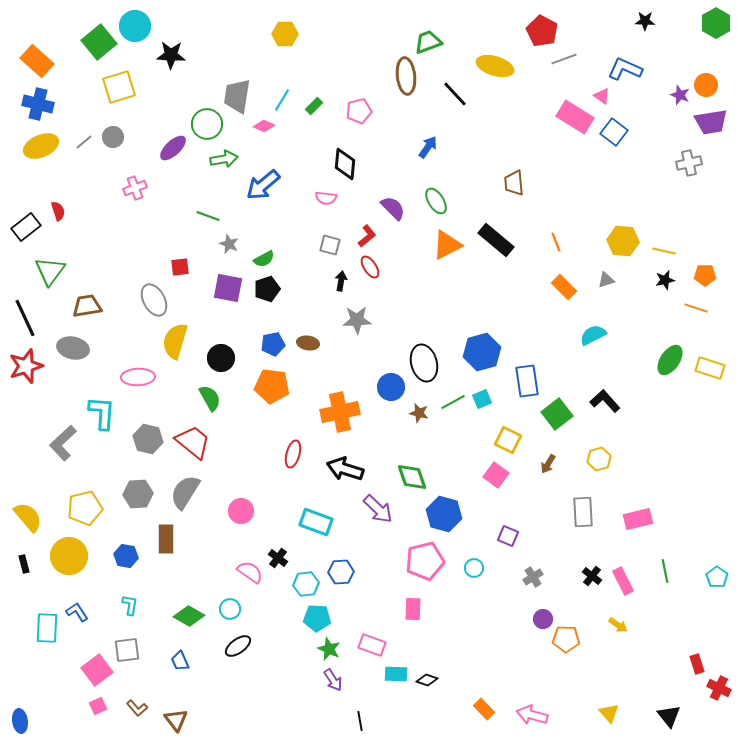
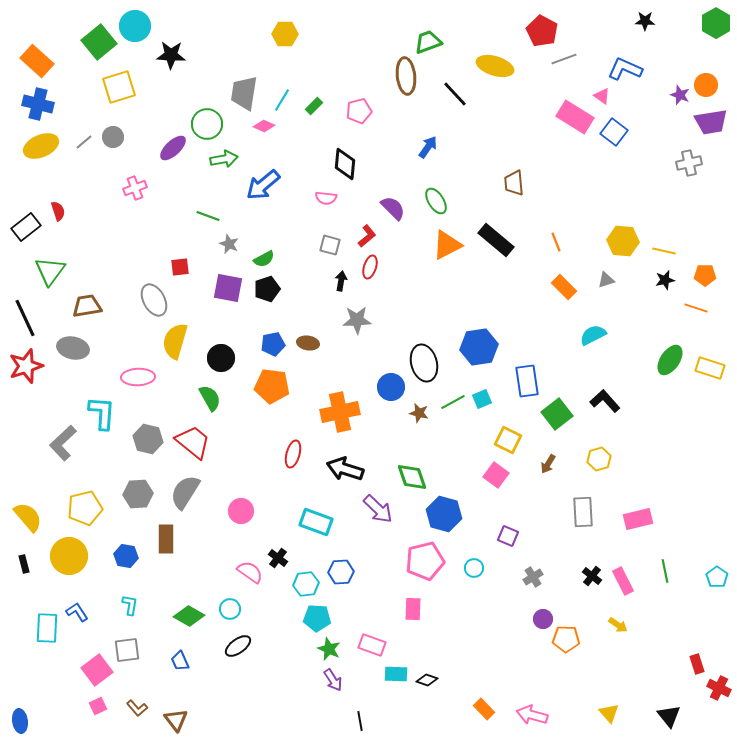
gray trapezoid at (237, 96): moved 7 px right, 3 px up
red ellipse at (370, 267): rotated 50 degrees clockwise
blue hexagon at (482, 352): moved 3 px left, 5 px up; rotated 6 degrees clockwise
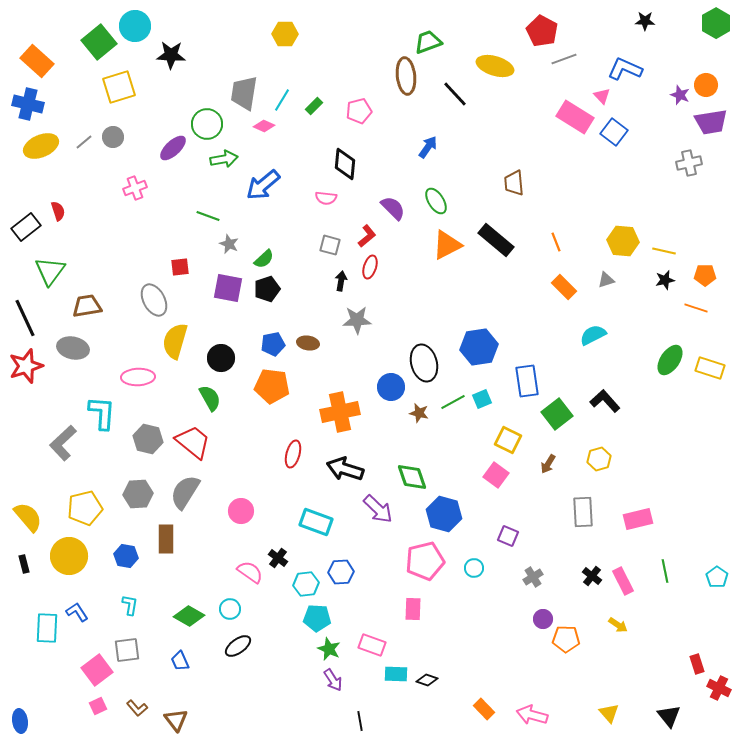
pink triangle at (602, 96): rotated 12 degrees clockwise
blue cross at (38, 104): moved 10 px left
green semicircle at (264, 259): rotated 15 degrees counterclockwise
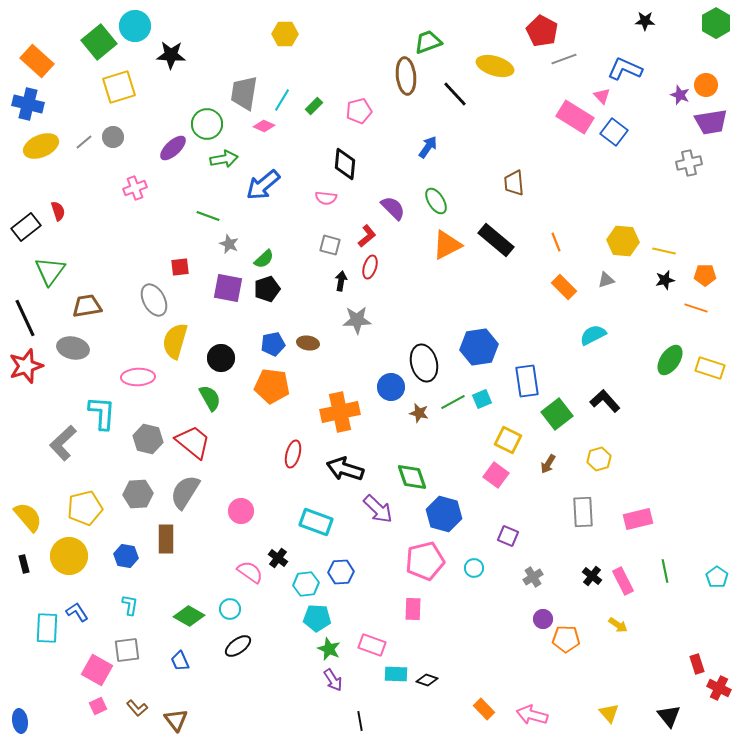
pink square at (97, 670): rotated 24 degrees counterclockwise
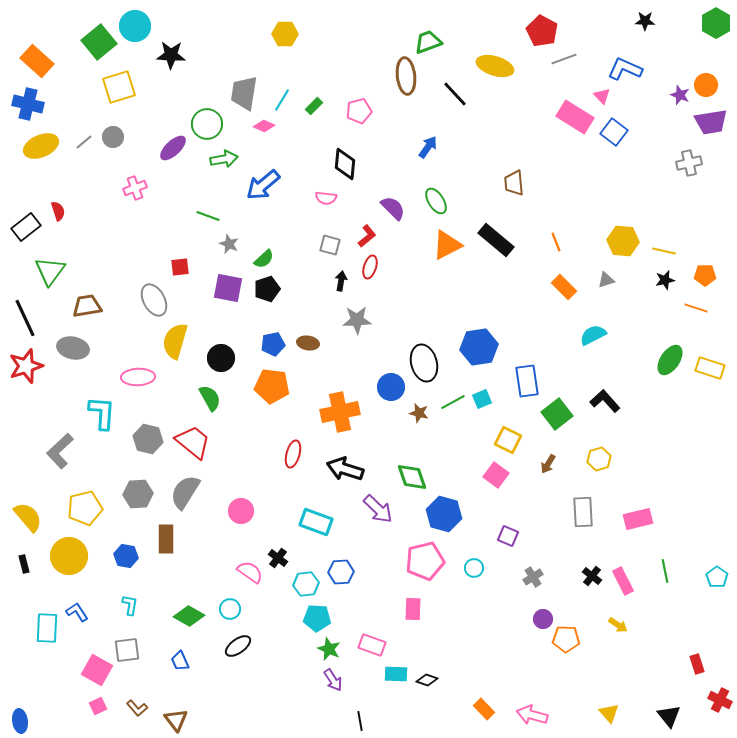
gray L-shape at (63, 443): moved 3 px left, 8 px down
red cross at (719, 688): moved 1 px right, 12 px down
